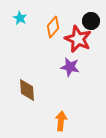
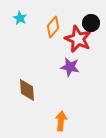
black circle: moved 2 px down
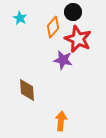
black circle: moved 18 px left, 11 px up
purple star: moved 7 px left, 7 px up
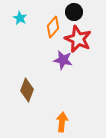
black circle: moved 1 px right
brown diamond: rotated 25 degrees clockwise
orange arrow: moved 1 px right, 1 px down
